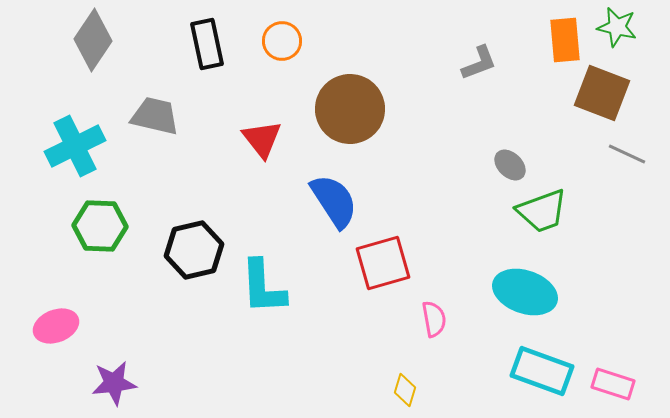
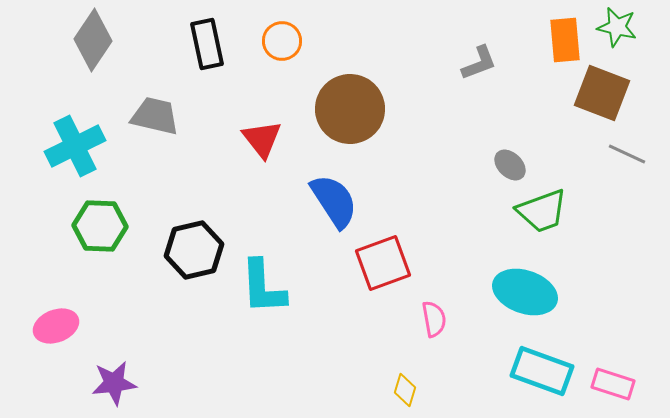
red square: rotated 4 degrees counterclockwise
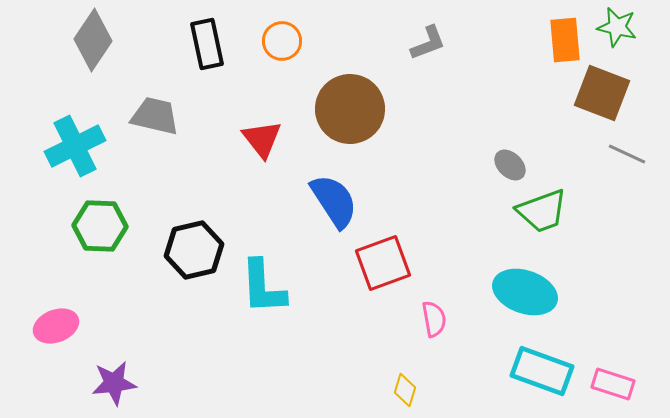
gray L-shape: moved 51 px left, 20 px up
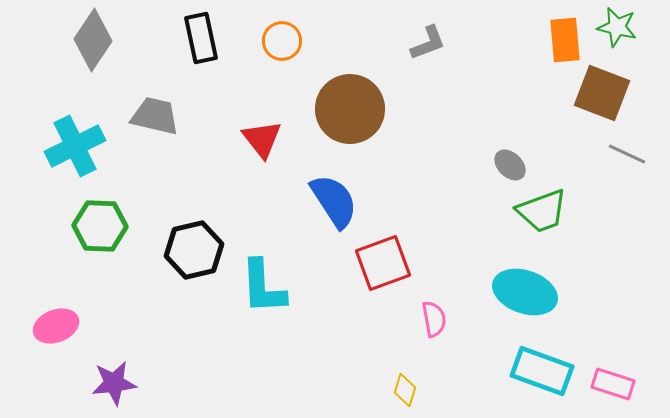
black rectangle: moved 6 px left, 6 px up
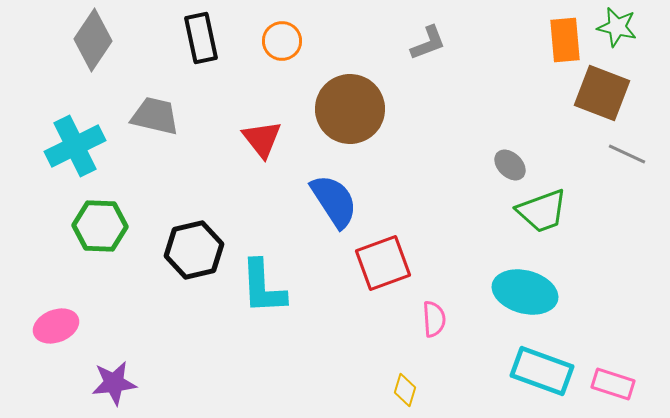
cyan ellipse: rotated 4 degrees counterclockwise
pink semicircle: rotated 6 degrees clockwise
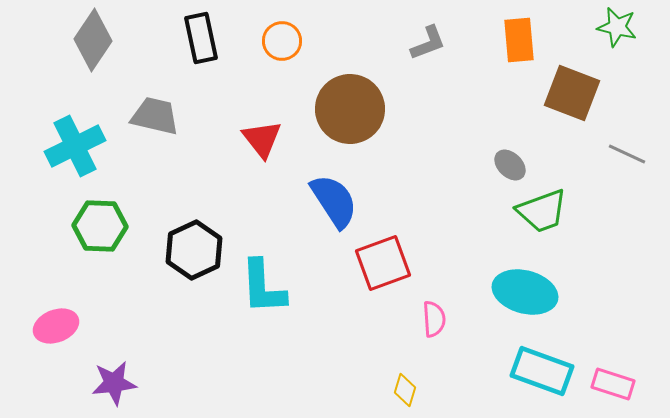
orange rectangle: moved 46 px left
brown square: moved 30 px left
black hexagon: rotated 12 degrees counterclockwise
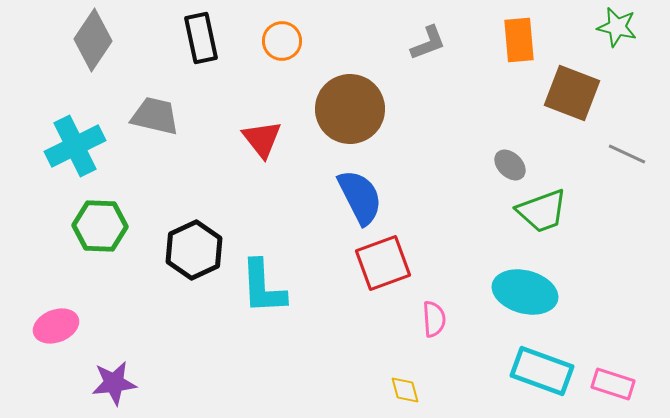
blue semicircle: moved 26 px right, 4 px up; rotated 6 degrees clockwise
yellow diamond: rotated 32 degrees counterclockwise
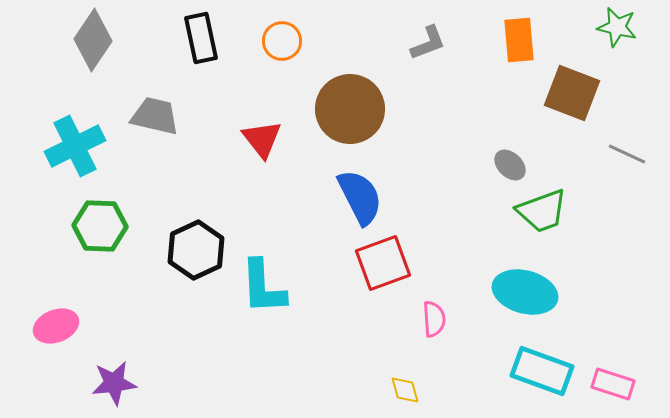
black hexagon: moved 2 px right
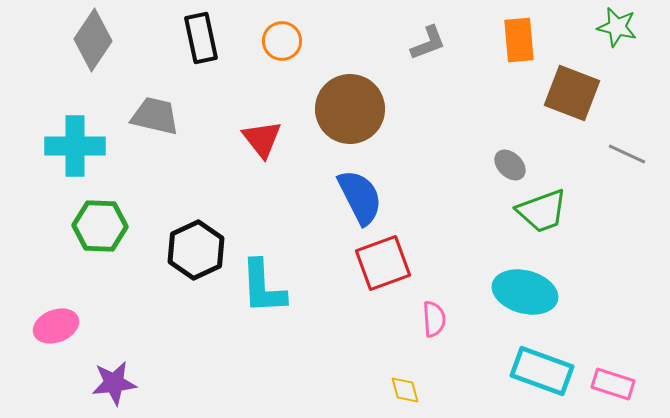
cyan cross: rotated 26 degrees clockwise
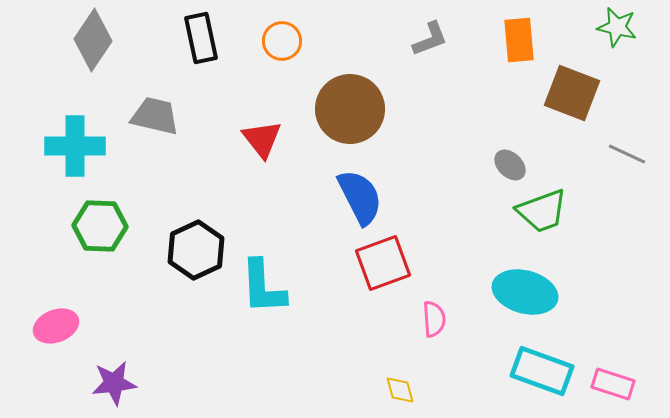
gray L-shape: moved 2 px right, 4 px up
yellow diamond: moved 5 px left
